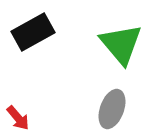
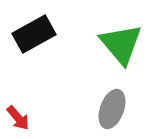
black rectangle: moved 1 px right, 2 px down
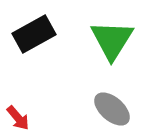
green triangle: moved 9 px left, 4 px up; rotated 12 degrees clockwise
gray ellipse: rotated 69 degrees counterclockwise
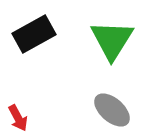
gray ellipse: moved 1 px down
red arrow: rotated 12 degrees clockwise
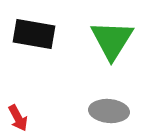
black rectangle: rotated 39 degrees clockwise
gray ellipse: moved 3 px left, 1 px down; rotated 36 degrees counterclockwise
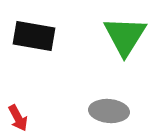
black rectangle: moved 2 px down
green triangle: moved 13 px right, 4 px up
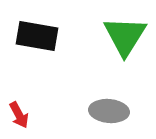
black rectangle: moved 3 px right
red arrow: moved 1 px right, 3 px up
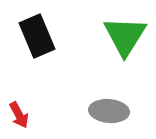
black rectangle: rotated 57 degrees clockwise
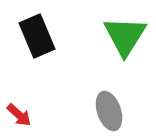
gray ellipse: rotated 66 degrees clockwise
red arrow: rotated 20 degrees counterclockwise
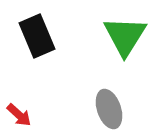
gray ellipse: moved 2 px up
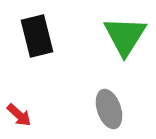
black rectangle: rotated 9 degrees clockwise
